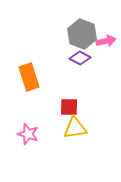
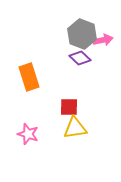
pink arrow: moved 3 px left, 1 px up
purple diamond: rotated 15 degrees clockwise
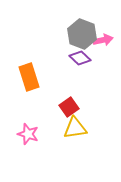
red square: rotated 36 degrees counterclockwise
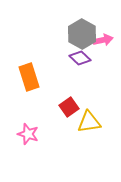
gray hexagon: rotated 8 degrees clockwise
yellow triangle: moved 14 px right, 6 px up
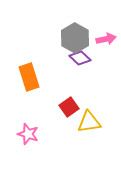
gray hexagon: moved 7 px left, 4 px down
pink arrow: moved 3 px right, 1 px up
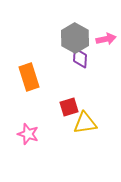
purple diamond: rotated 50 degrees clockwise
red square: rotated 18 degrees clockwise
yellow triangle: moved 4 px left, 1 px down
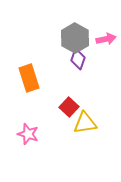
purple diamond: moved 2 px left, 1 px down; rotated 15 degrees clockwise
orange rectangle: moved 1 px down
red square: rotated 30 degrees counterclockwise
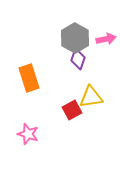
red square: moved 3 px right, 3 px down; rotated 18 degrees clockwise
yellow triangle: moved 6 px right, 26 px up
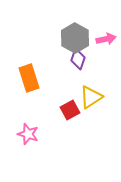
yellow triangle: rotated 25 degrees counterclockwise
red square: moved 2 px left
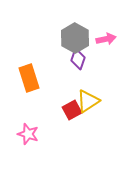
yellow triangle: moved 3 px left, 4 px down
red square: moved 2 px right
